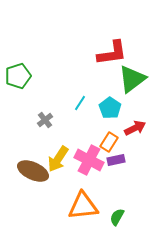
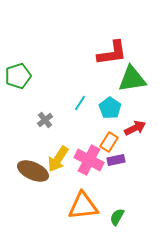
green triangle: rotated 28 degrees clockwise
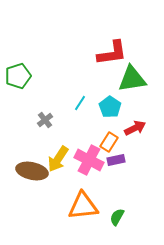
cyan pentagon: moved 1 px up
brown ellipse: moved 1 px left; rotated 12 degrees counterclockwise
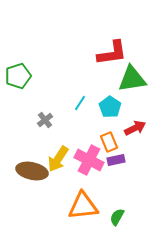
orange rectangle: rotated 54 degrees counterclockwise
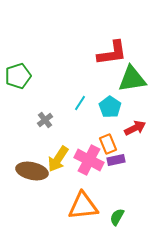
orange rectangle: moved 1 px left, 2 px down
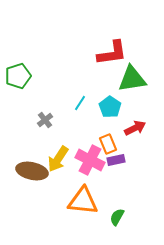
pink cross: moved 1 px right
orange triangle: moved 5 px up; rotated 12 degrees clockwise
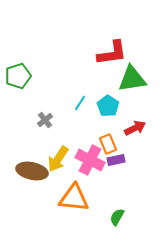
cyan pentagon: moved 2 px left, 1 px up
orange triangle: moved 9 px left, 3 px up
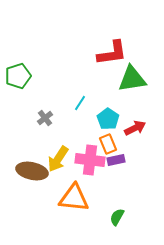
cyan pentagon: moved 13 px down
gray cross: moved 2 px up
pink cross: rotated 20 degrees counterclockwise
